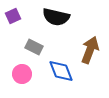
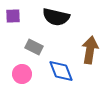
purple square: rotated 21 degrees clockwise
brown arrow: rotated 12 degrees counterclockwise
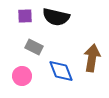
purple square: moved 12 px right
brown arrow: moved 2 px right, 8 px down
pink circle: moved 2 px down
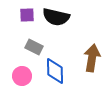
purple square: moved 2 px right, 1 px up
blue diamond: moved 6 px left; rotated 20 degrees clockwise
